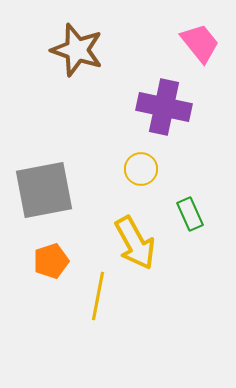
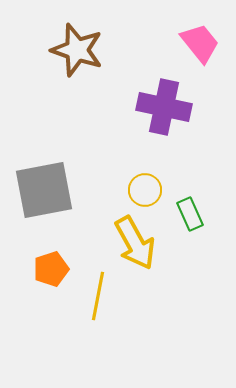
yellow circle: moved 4 px right, 21 px down
orange pentagon: moved 8 px down
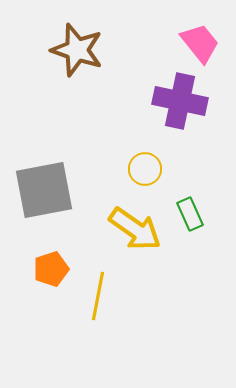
purple cross: moved 16 px right, 6 px up
yellow circle: moved 21 px up
yellow arrow: moved 14 px up; rotated 26 degrees counterclockwise
